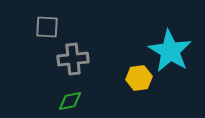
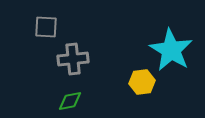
gray square: moved 1 px left
cyan star: moved 1 px right, 1 px up
yellow hexagon: moved 3 px right, 4 px down
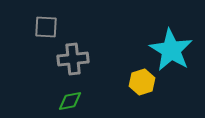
yellow hexagon: rotated 10 degrees counterclockwise
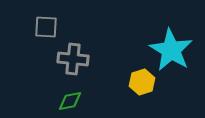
gray cross: rotated 12 degrees clockwise
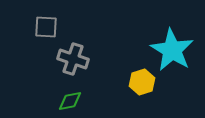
cyan star: moved 1 px right
gray cross: rotated 12 degrees clockwise
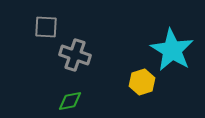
gray cross: moved 2 px right, 4 px up
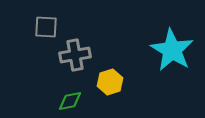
gray cross: rotated 28 degrees counterclockwise
yellow hexagon: moved 32 px left
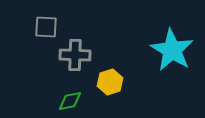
gray cross: rotated 12 degrees clockwise
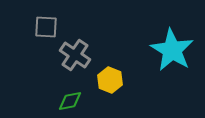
gray cross: rotated 32 degrees clockwise
yellow hexagon: moved 2 px up; rotated 20 degrees counterclockwise
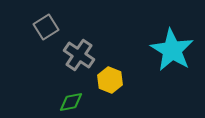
gray square: rotated 35 degrees counterclockwise
gray cross: moved 4 px right
green diamond: moved 1 px right, 1 px down
